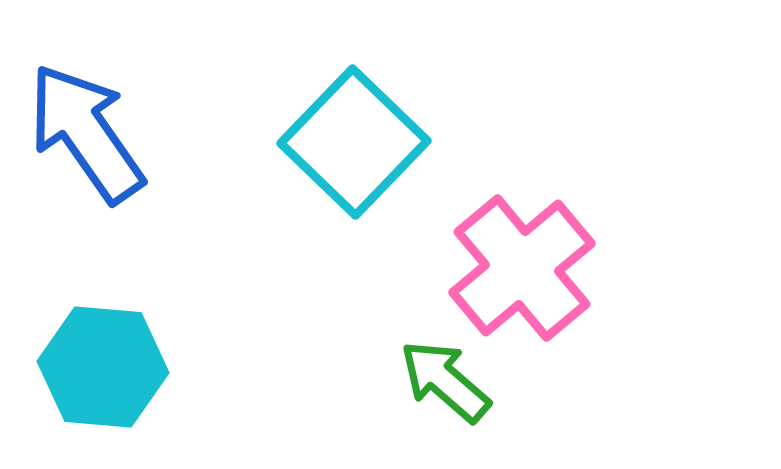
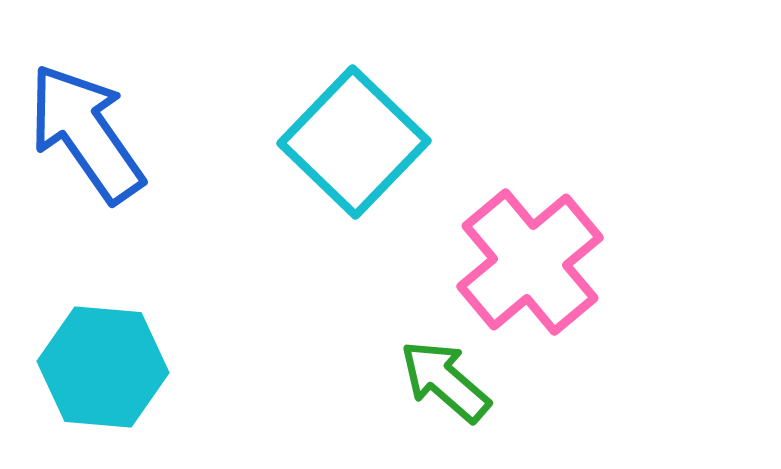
pink cross: moved 8 px right, 6 px up
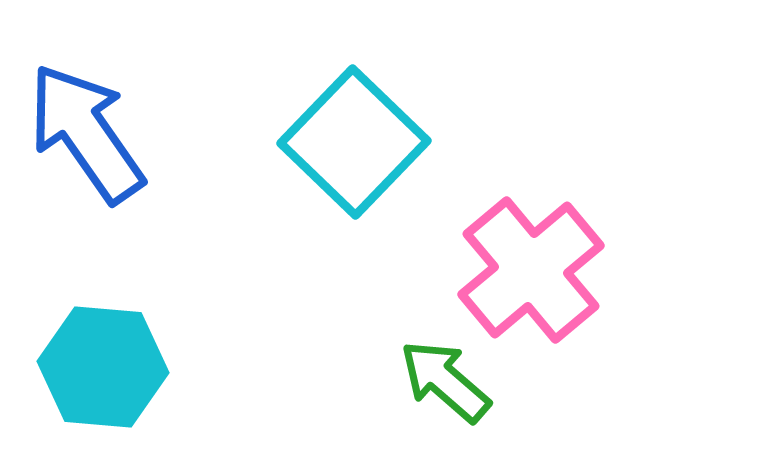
pink cross: moved 1 px right, 8 px down
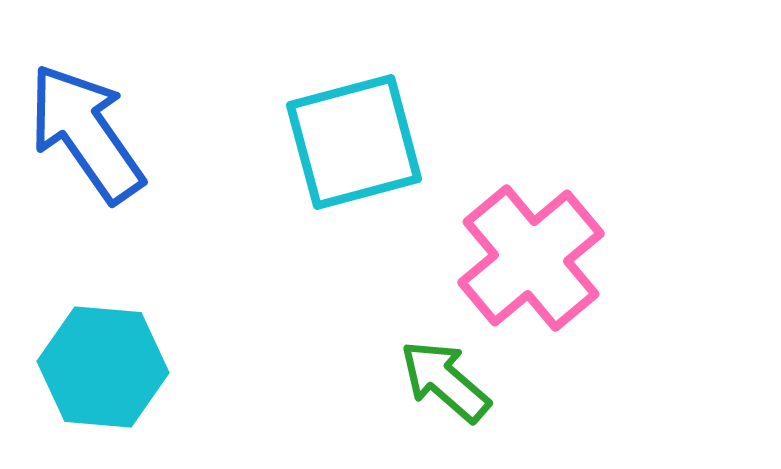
cyan square: rotated 31 degrees clockwise
pink cross: moved 12 px up
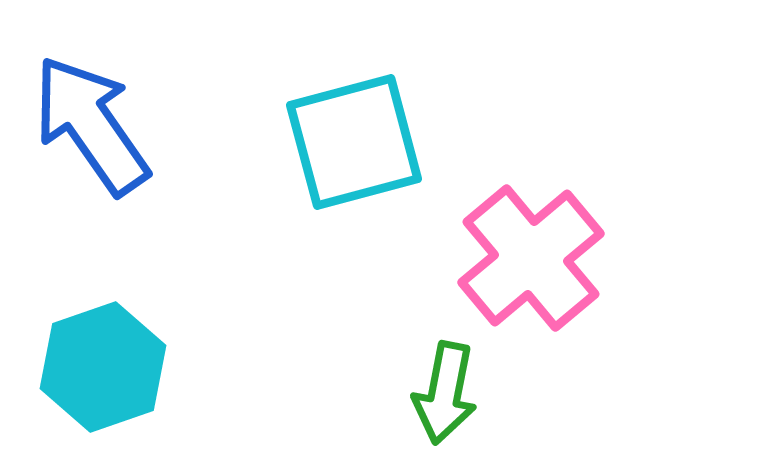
blue arrow: moved 5 px right, 8 px up
cyan hexagon: rotated 24 degrees counterclockwise
green arrow: moved 12 px down; rotated 120 degrees counterclockwise
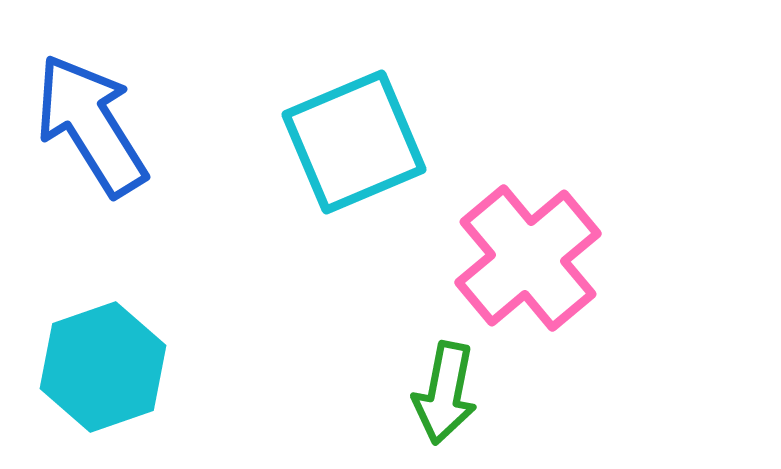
blue arrow: rotated 3 degrees clockwise
cyan square: rotated 8 degrees counterclockwise
pink cross: moved 3 px left
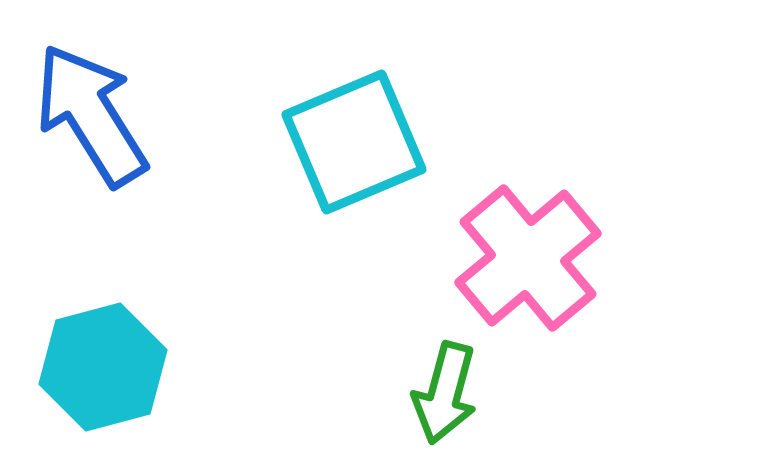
blue arrow: moved 10 px up
cyan hexagon: rotated 4 degrees clockwise
green arrow: rotated 4 degrees clockwise
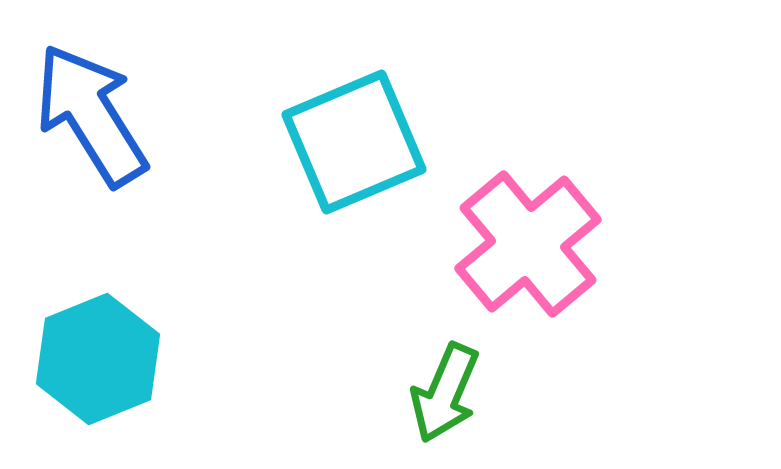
pink cross: moved 14 px up
cyan hexagon: moved 5 px left, 8 px up; rotated 7 degrees counterclockwise
green arrow: rotated 8 degrees clockwise
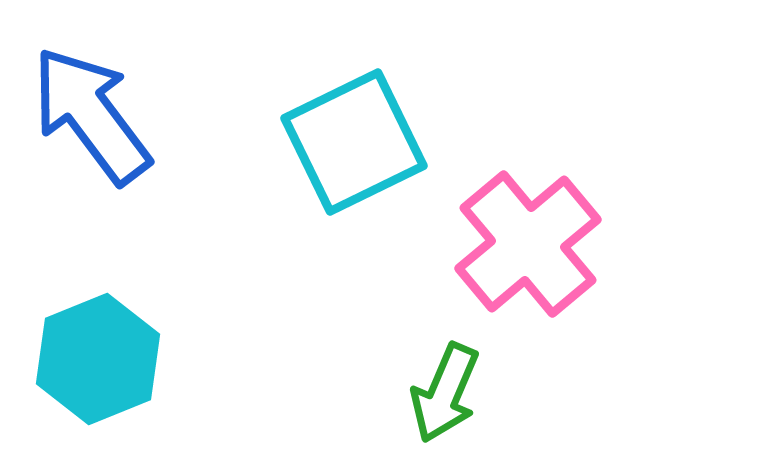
blue arrow: rotated 5 degrees counterclockwise
cyan square: rotated 3 degrees counterclockwise
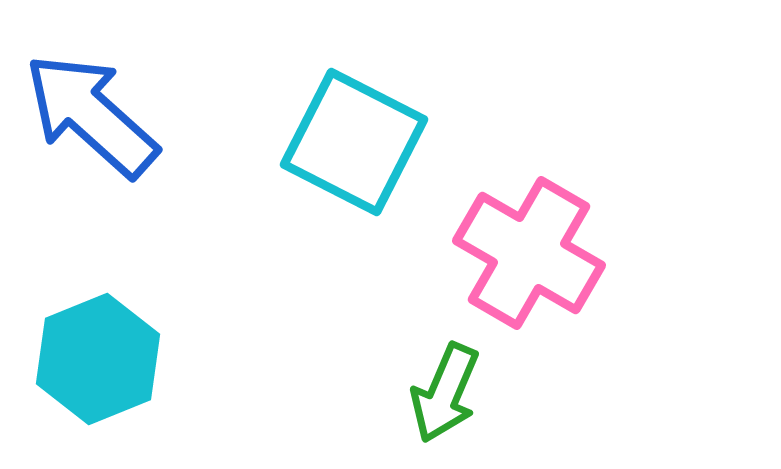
blue arrow: rotated 11 degrees counterclockwise
cyan square: rotated 37 degrees counterclockwise
pink cross: moved 1 px right, 9 px down; rotated 20 degrees counterclockwise
